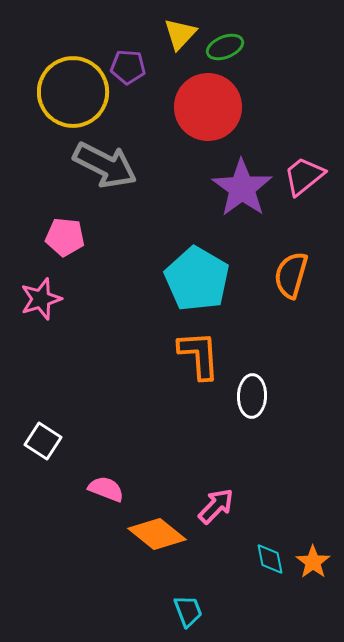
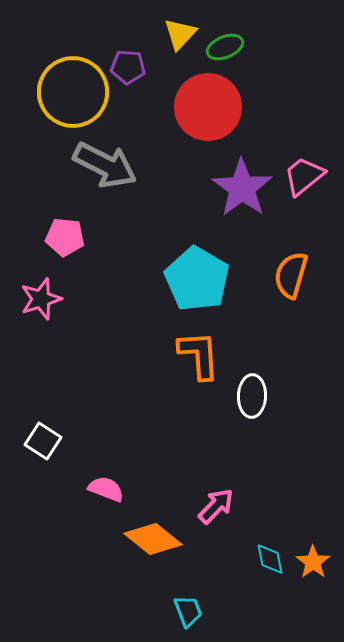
orange diamond: moved 4 px left, 5 px down
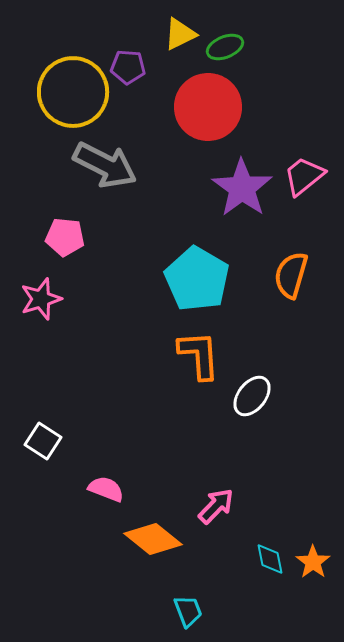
yellow triangle: rotated 21 degrees clockwise
white ellipse: rotated 36 degrees clockwise
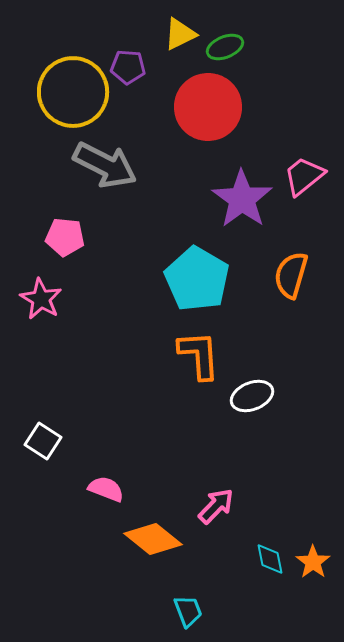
purple star: moved 11 px down
pink star: rotated 24 degrees counterclockwise
white ellipse: rotated 30 degrees clockwise
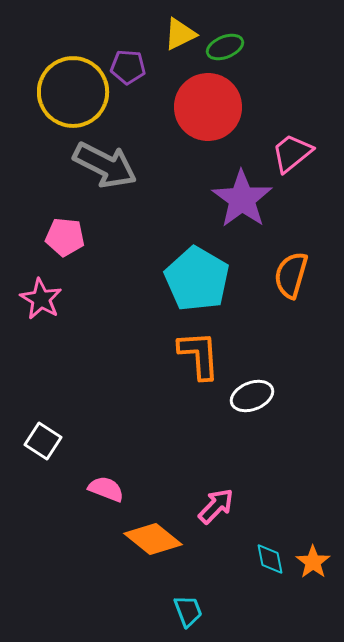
pink trapezoid: moved 12 px left, 23 px up
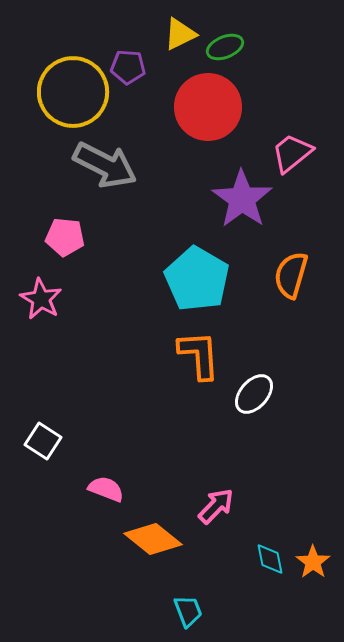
white ellipse: moved 2 px right, 2 px up; rotated 27 degrees counterclockwise
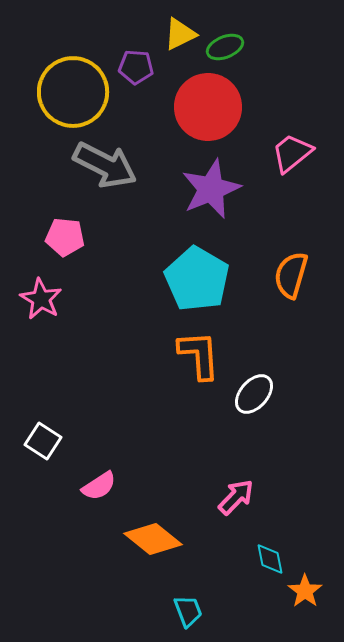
purple pentagon: moved 8 px right
purple star: moved 31 px left, 10 px up; rotated 14 degrees clockwise
pink semicircle: moved 7 px left, 3 px up; rotated 126 degrees clockwise
pink arrow: moved 20 px right, 9 px up
orange star: moved 8 px left, 29 px down
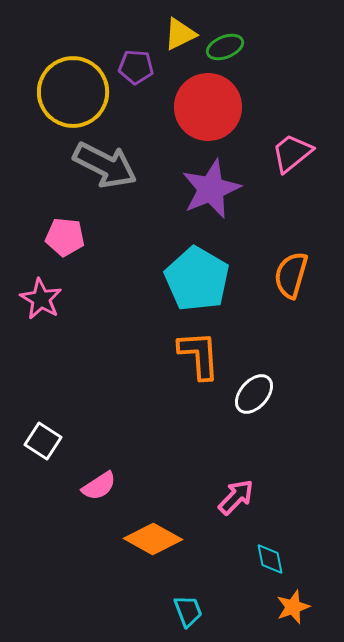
orange diamond: rotated 10 degrees counterclockwise
orange star: moved 12 px left, 16 px down; rotated 16 degrees clockwise
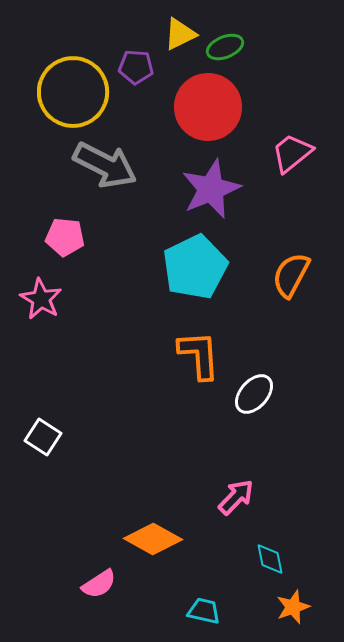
orange semicircle: rotated 12 degrees clockwise
cyan pentagon: moved 2 px left, 12 px up; rotated 16 degrees clockwise
white square: moved 4 px up
pink semicircle: moved 98 px down
cyan trapezoid: moved 16 px right; rotated 56 degrees counterclockwise
